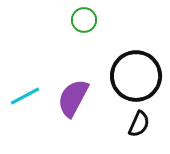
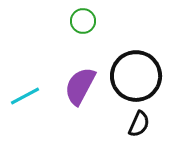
green circle: moved 1 px left, 1 px down
purple semicircle: moved 7 px right, 12 px up
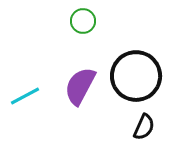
black semicircle: moved 5 px right, 3 px down
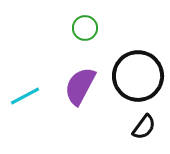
green circle: moved 2 px right, 7 px down
black circle: moved 2 px right
black semicircle: rotated 12 degrees clockwise
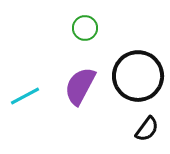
black semicircle: moved 3 px right, 2 px down
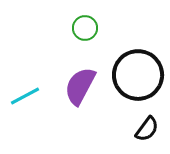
black circle: moved 1 px up
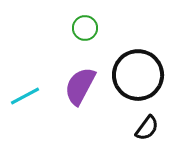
black semicircle: moved 1 px up
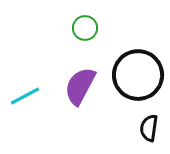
black semicircle: moved 2 px right; rotated 152 degrees clockwise
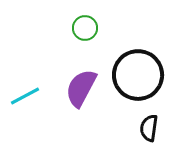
purple semicircle: moved 1 px right, 2 px down
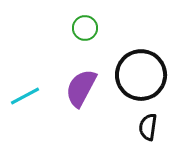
black circle: moved 3 px right
black semicircle: moved 1 px left, 1 px up
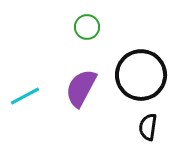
green circle: moved 2 px right, 1 px up
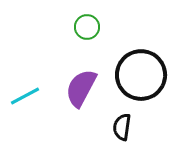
black semicircle: moved 26 px left
